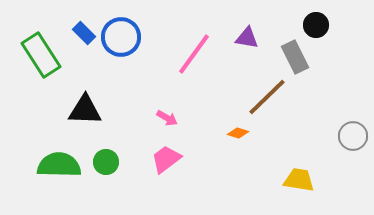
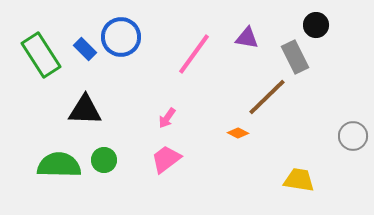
blue rectangle: moved 1 px right, 16 px down
pink arrow: rotated 95 degrees clockwise
orange diamond: rotated 10 degrees clockwise
green circle: moved 2 px left, 2 px up
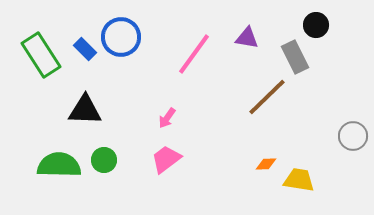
orange diamond: moved 28 px right, 31 px down; rotated 30 degrees counterclockwise
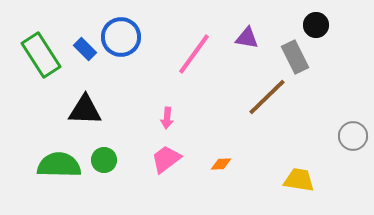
pink arrow: rotated 30 degrees counterclockwise
orange diamond: moved 45 px left
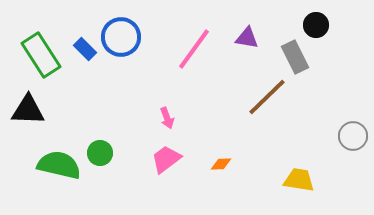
pink line: moved 5 px up
black triangle: moved 57 px left
pink arrow: rotated 25 degrees counterclockwise
green circle: moved 4 px left, 7 px up
green semicircle: rotated 12 degrees clockwise
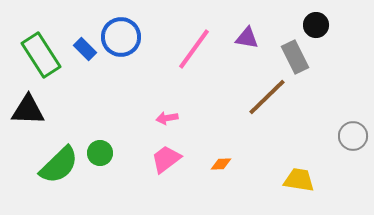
pink arrow: rotated 100 degrees clockwise
green semicircle: rotated 123 degrees clockwise
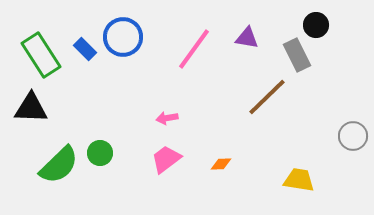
blue circle: moved 2 px right
gray rectangle: moved 2 px right, 2 px up
black triangle: moved 3 px right, 2 px up
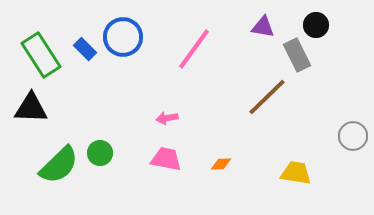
purple triangle: moved 16 px right, 11 px up
pink trapezoid: rotated 48 degrees clockwise
yellow trapezoid: moved 3 px left, 7 px up
